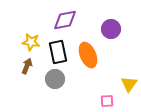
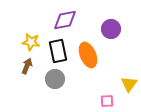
black rectangle: moved 1 px up
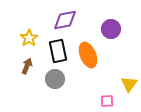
yellow star: moved 2 px left, 4 px up; rotated 30 degrees clockwise
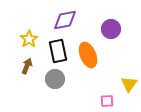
yellow star: moved 1 px down
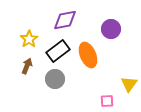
black rectangle: rotated 65 degrees clockwise
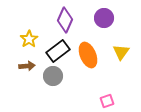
purple diamond: rotated 55 degrees counterclockwise
purple circle: moved 7 px left, 11 px up
brown arrow: rotated 63 degrees clockwise
gray circle: moved 2 px left, 3 px up
yellow triangle: moved 8 px left, 32 px up
pink square: rotated 16 degrees counterclockwise
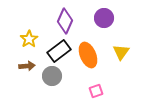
purple diamond: moved 1 px down
black rectangle: moved 1 px right
gray circle: moved 1 px left
pink square: moved 11 px left, 10 px up
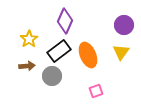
purple circle: moved 20 px right, 7 px down
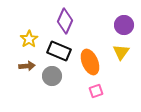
black rectangle: rotated 60 degrees clockwise
orange ellipse: moved 2 px right, 7 px down
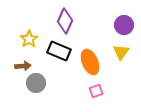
brown arrow: moved 4 px left
gray circle: moved 16 px left, 7 px down
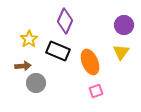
black rectangle: moved 1 px left
